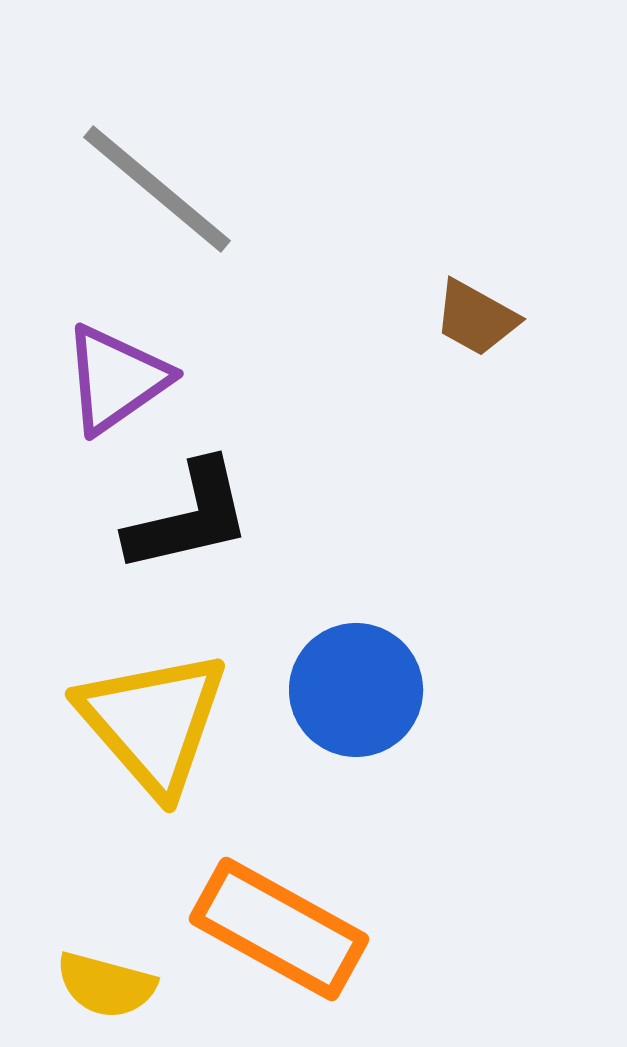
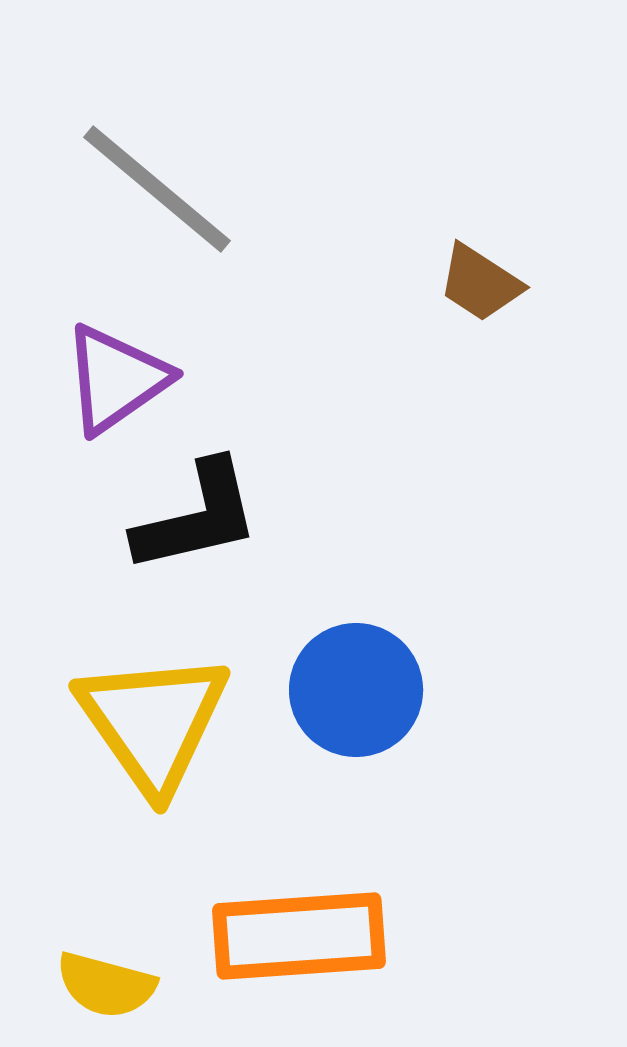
brown trapezoid: moved 4 px right, 35 px up; rotated 4 degrees clockwise
black L-shape: moved 8 px right
yellow triangle: rotated 6 degrees clockwise
orange rectangle: moved 20 px right, 7 px down; rotated 33 degrees counterclockwise
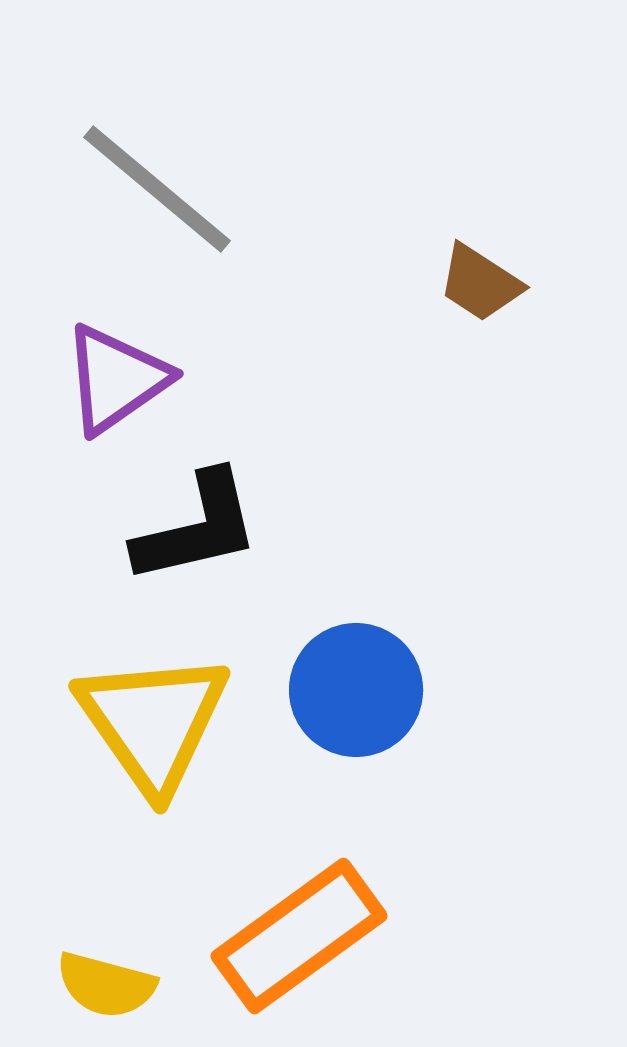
black L-shape: moved 11 px down
orange rectangle: rotated 32 degrees counterclockwise
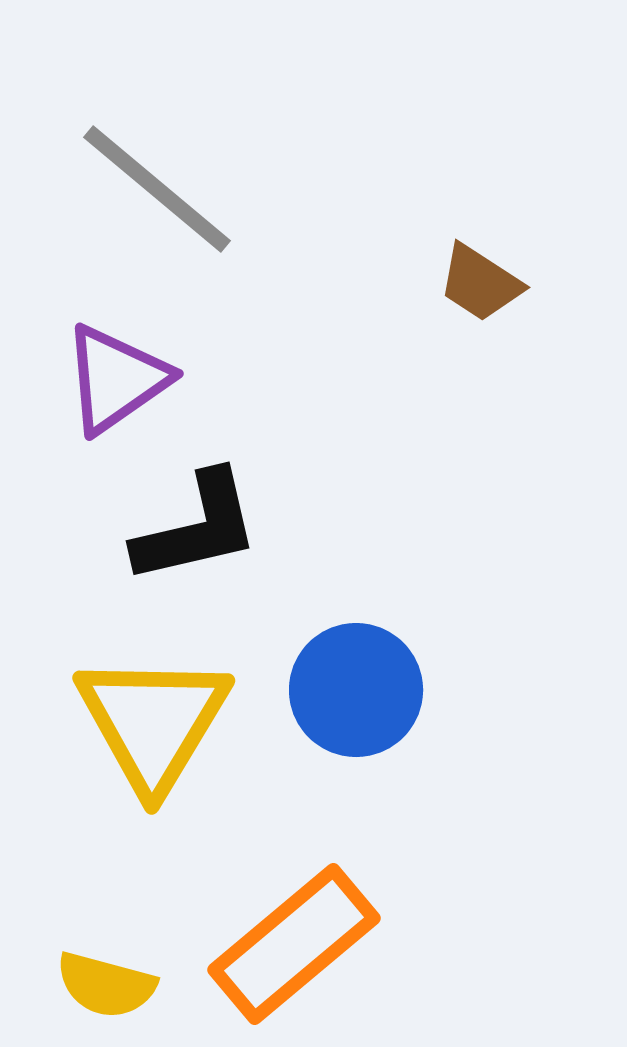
yellow triangle: rotated 6 degrees clockwise
orange rectangle: moved 5 px left, 8 px down; rotated 4 degrees counterclockwise
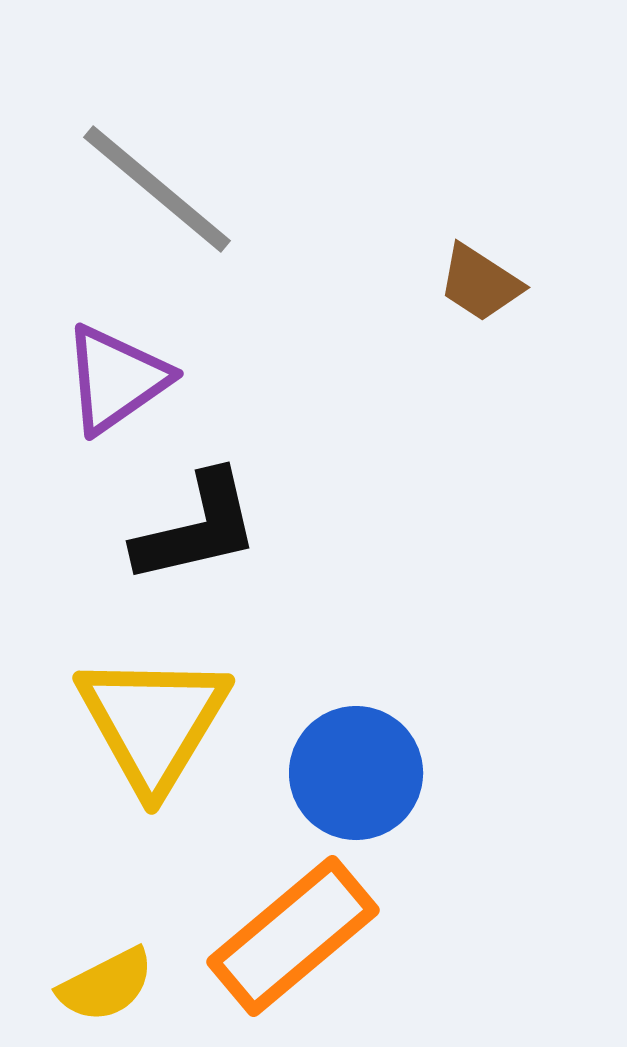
blue circle: moved 83 px down
orange rectangle: moved 1 px left, 8 px up
yellow semicircle: rotated 42 degrees counterclockwise
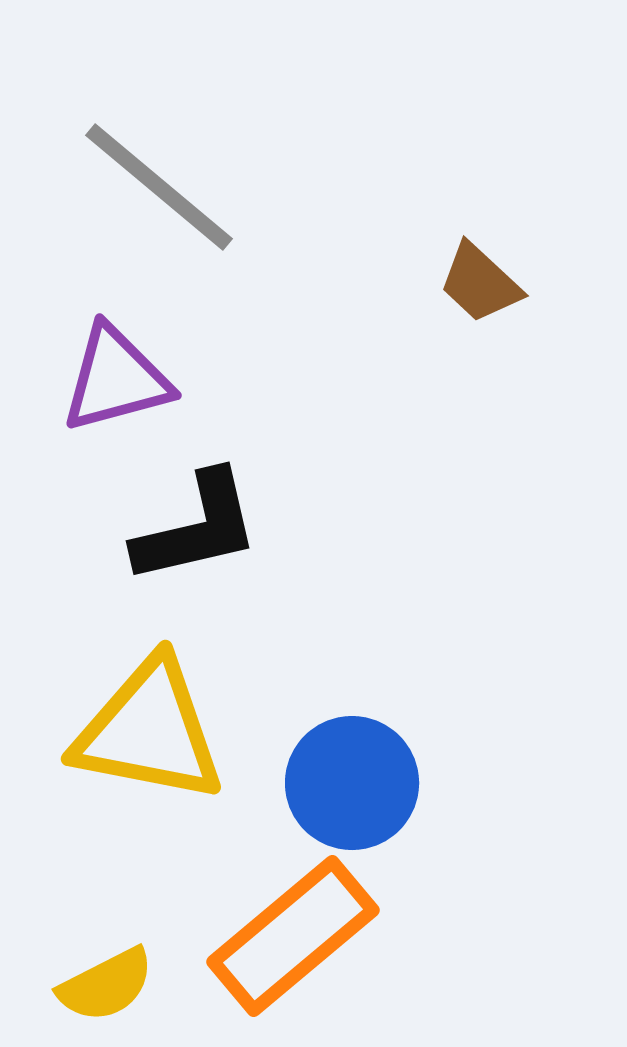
gray line: moved 2 px right, 2 px up
brown trapezoid: rotated 10 degrees clockwise
purple triangle: rotated 20 degrees clockwise
yellow triangle: moved 4 px left, 9 px down; rotated 50 degrees counterclockwise
blue circle: moved 4 px left, 10 px down
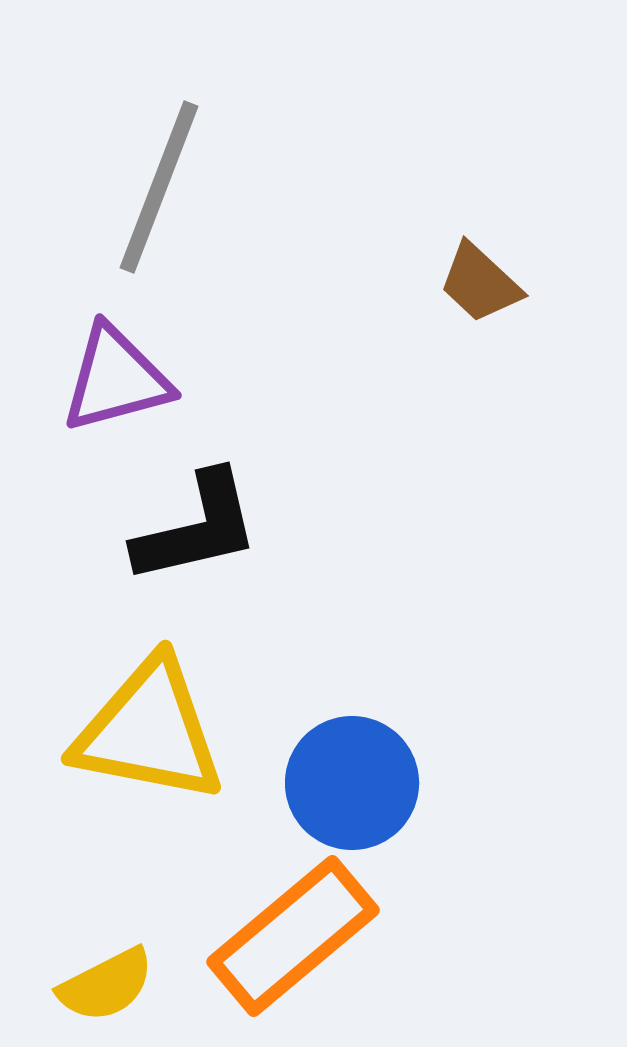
gray line: rotated 71 degrees clockwise
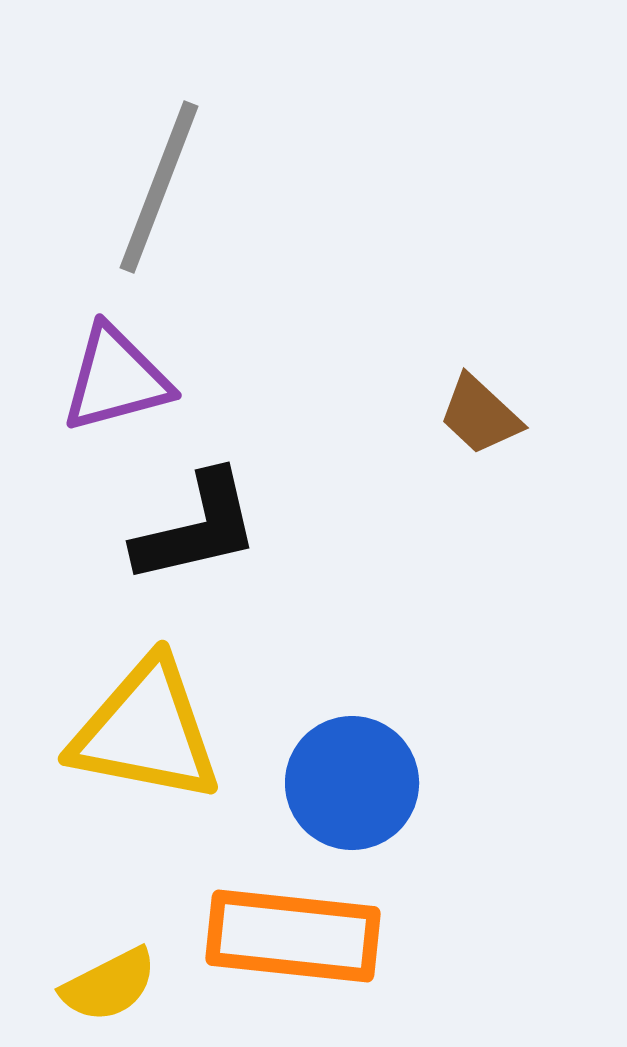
brown trapezoid: moved 132 px down
yellow triangle: moved 3 px left
orange rectangle: rotated 46 degrees clockwise
yellow semicircle: moved 3 px right
